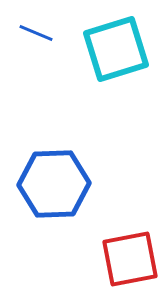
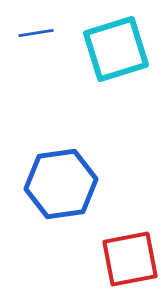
blue line: rotated 32 degrees counterclockwise
blue hexagon: moved 7 px right; rotated 6 degrees counterclockwise
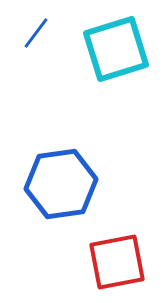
blue line: rotated 44 degrees counterclockwise
red square: moved 13 px left, 3 px down
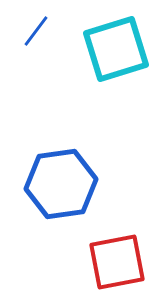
blue line: moved 2 px up
